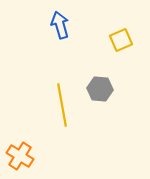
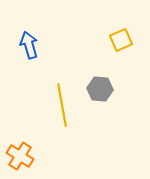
blue arrow: moved 31 px left, 20 px down
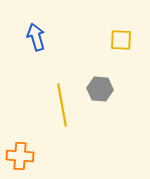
yellow square: rotated 25 degrees clockwise
blue arrow: moved 7 px right, 8 px up
orange cross: rotated 28 degrees counterclockwise
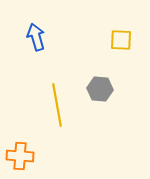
yellow line: moved 5 px left
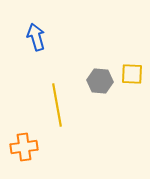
yellow square: moved 11 px right, 34 px down
gray hexagon: moved 8 px up
orange cross: moved 4 px right, 9 px up; rotated 12 degrees counterclockwise
